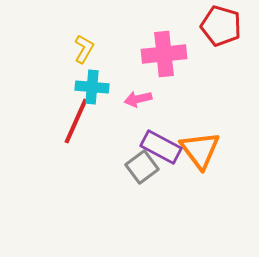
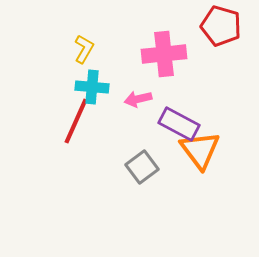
purple rectangle: moved 18 px right, 23 px up
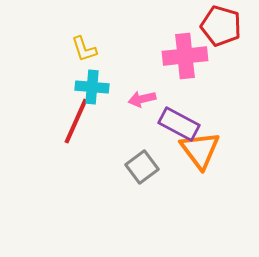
yellow L-shape: rotated 132 degrees clockwise
pink cross: moved 21 px right, 2 px down
pink arrow: moved 4 px right
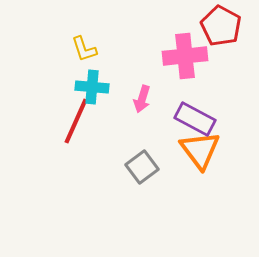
red pentagon: rotated 12 degrees clockwise
pink arrow: rotated 60 degrees counterclockwise
purple rectangle: moved 16 px right, 5 px up
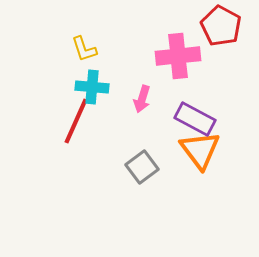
pink cross: moved 7 px left
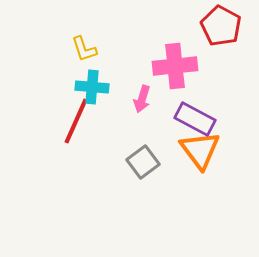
pink cross: moved 3 px left, 10 px down
gray square: moved 1 px right, 5 px up
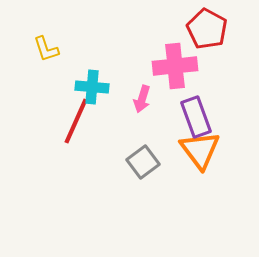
red pentagon: moved 14 px left, 3 px down
yellow L-shape: moved 38 px left
purple rectangle: moved 1 px right, 2 px up; rotated 42 degrees clockwise
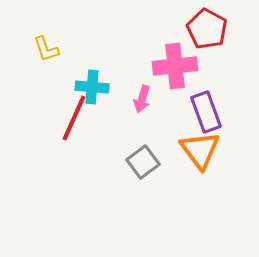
purple rectangle: moved 10 px right, 5 px up
red line: moved 2 px left, 3 px up
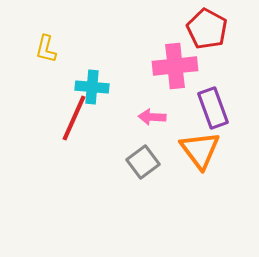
yellow L-shape: rotated 32 degrees clockwise
pink arrow: moved 10 px right, 18 px down; rotated 76 degrees clockwise
purple rectangle: moved 7 px right, 4 px up
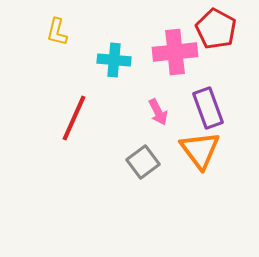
red pentagon: moved 9 px right
yellow L-shape: moved 11 px right, 17 px up
pink cross: moved 14 px up
cyan cross: moved 22 px right, 27 px up
purple rectangle: moved 5 px left
pink arrow: moved 6 px right, 5 px up; rotated 120 degrees counterclockwise
